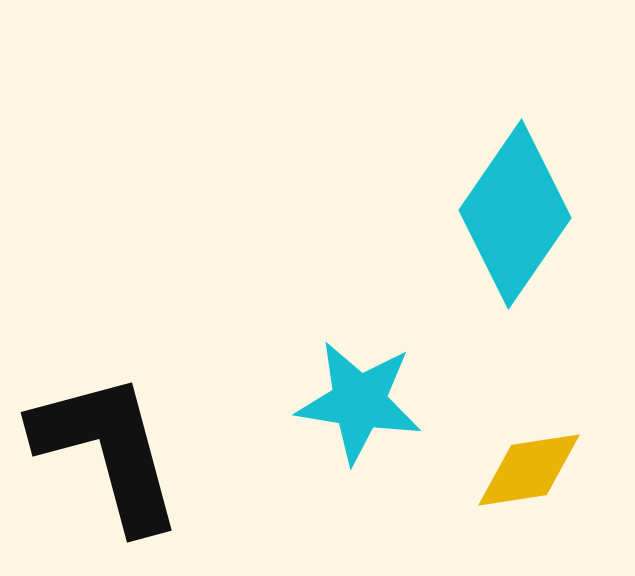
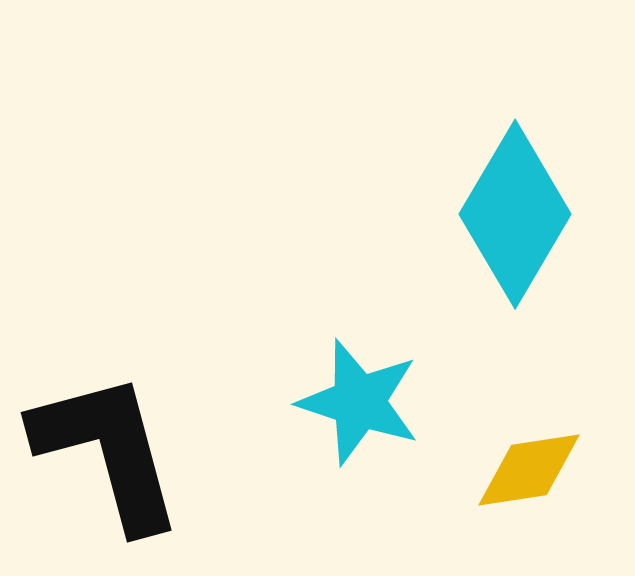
cyan diamond: rotated 4 degrees counterclockwise
cyan star: rotated 9 degrees clockwise
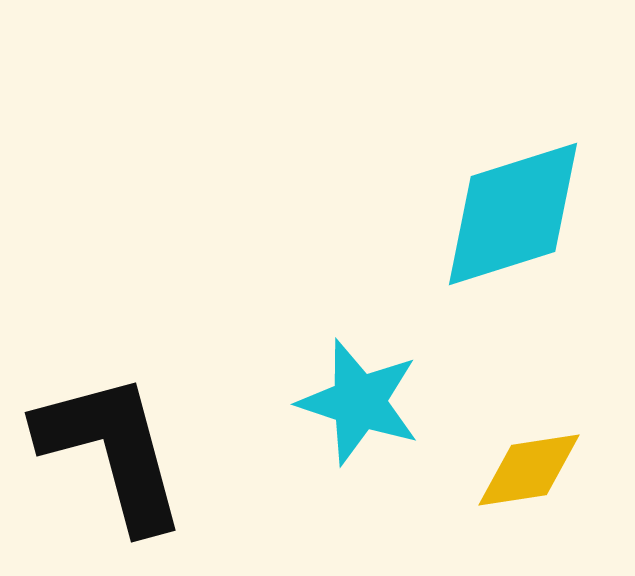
cyan diamond: moved 2 px left; rotated 42 degrees clockwise
black L-shape: moved 4 px right
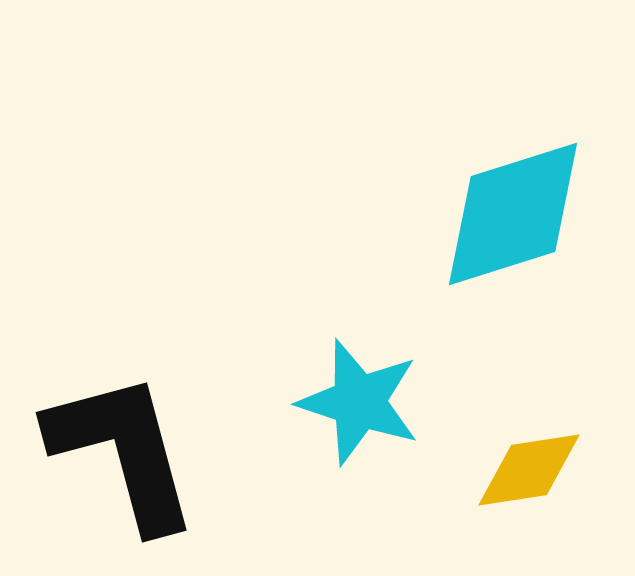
black L-shape: moved 11 px right
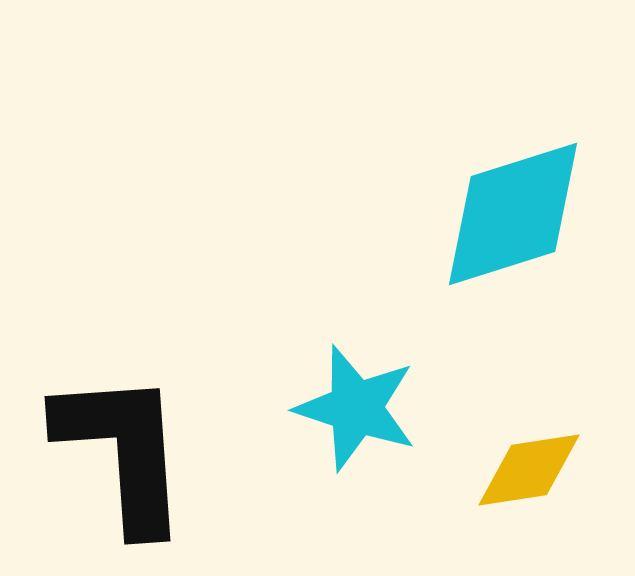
cyan star: moved 3 px left, 6 px down
black L-shape: rotated 11 degrees clockwise
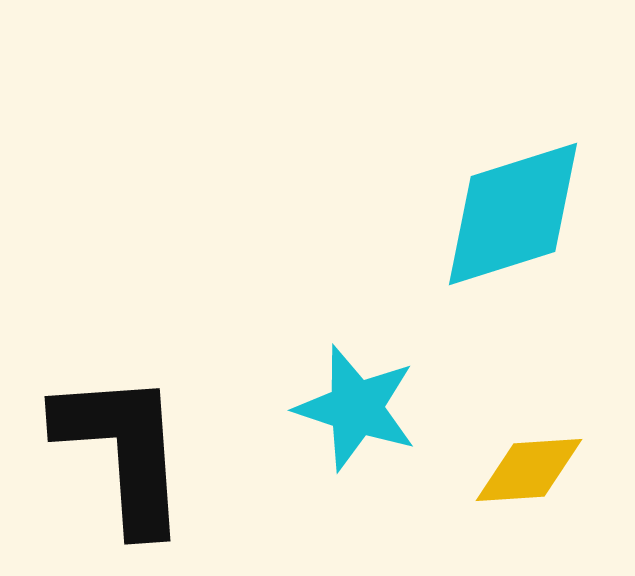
yellow diamond: rotated 5 degrees clockwise
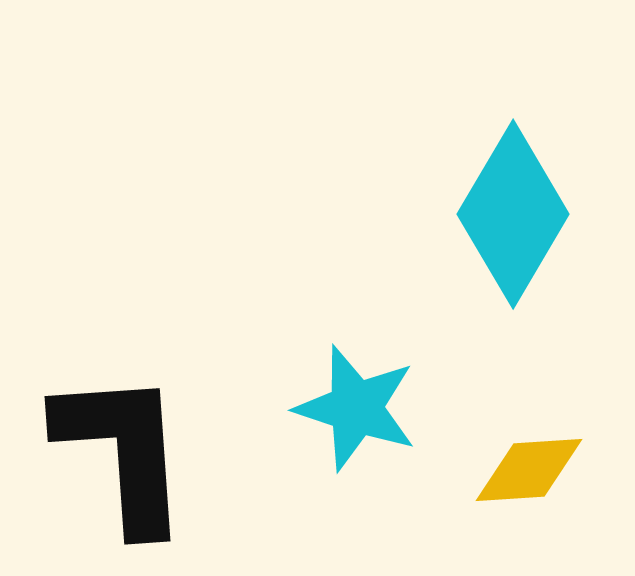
cyan diamond: rotated 42 degrees counterclockwise
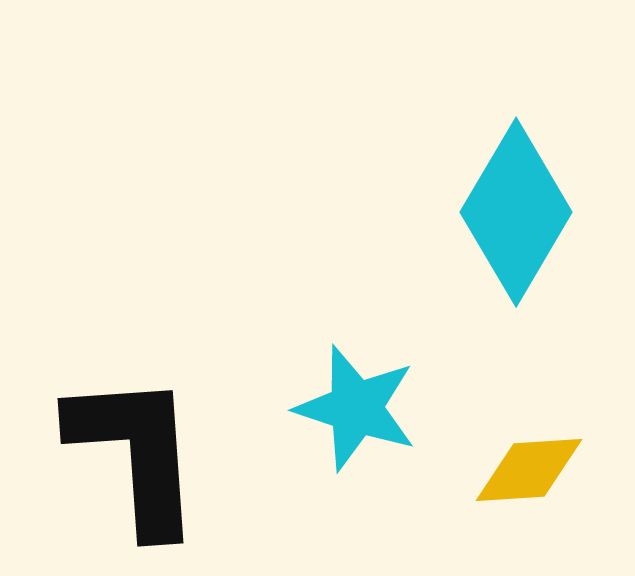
cyan diamond: moved 3 px right, 2 px up
black L-shape: moved 13 px right, 2 px down
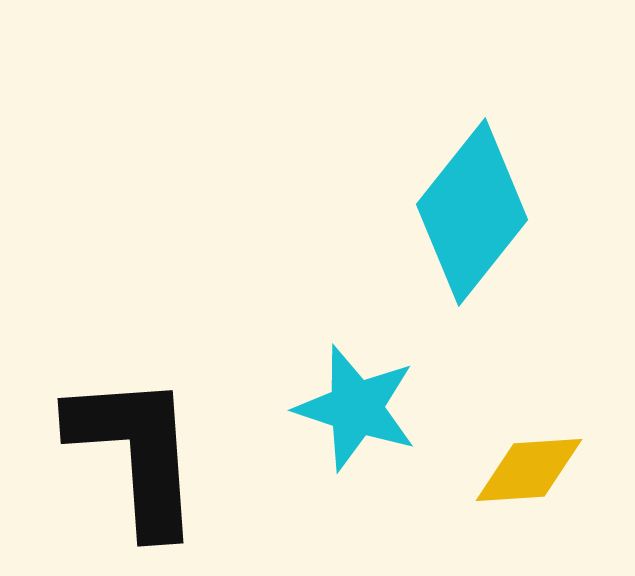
cyan diamond: moved 44 px left; rotated 8 degrees clockwise
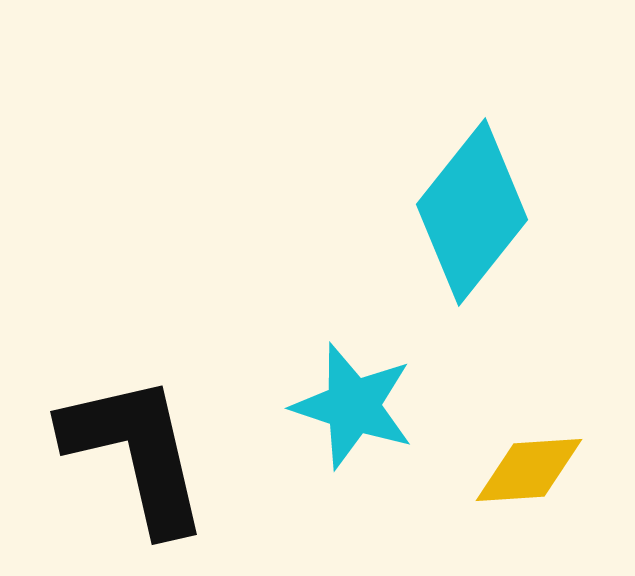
cyan star: moved 3 px left, 2 px up
black L-shape: rotated 9 degrees counterclockwise
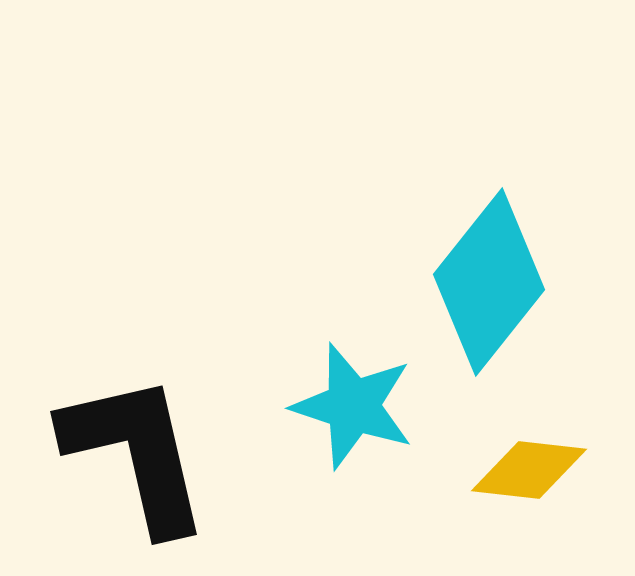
cyan diamond: moved 17 px right, 70 px down
yellow diamond: rotated 10 degrees clockwise
